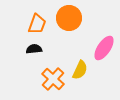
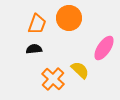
yellow semicircle: rotated 72 degrees counterclockwise
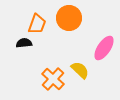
black semicircle: moved 10 px left, 6 px up
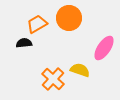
orange trapezoid: rotated 140 degrees counterclockwise
yellow semicircle: rotated 24 degrees counterclockwise
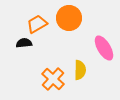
pink ellipse: rotated 65 degrees counterclockwise
yellow semicircle: rotated 72 degrees clockwise
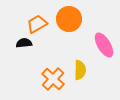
orange circle: moved 1 px down
pink ellipse: moved 3 px up
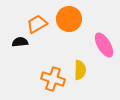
black semicircle: moved 4 px left, 1 px up
orange cross: rotated 25 degrees counterclockwise
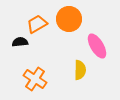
pink ellipse: moved 7 px left, 1 px down
orange cross: moved 18 px left; rotated 15 degrees clockwise
